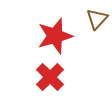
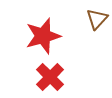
red star: moved 12 px left
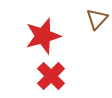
red cross: moved 1 px right, 1 px up
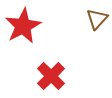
red star: moved 20 px left, 10 px up; rotated 12 degrees counterclockwise
